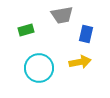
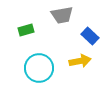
blue rectangle: moved 4 px right, 2 px down; rotated 60 degrees counterclockwise
yellow arrow: moved 1 px up
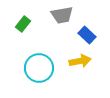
green rectangle: moved 3 px left, 6 px up; rotated 35 degrees counterclockwise
blue rectangle: moved 3 px left, 1 px up
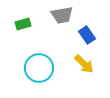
green rectangle: rotated 35 degrees clockwise
blue rectangle: rotated 12 degrees clockwise
yellow arrow: moved 4 px right, 3 px down; rotated 55 degrees clockwise
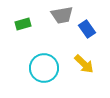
blue rectangle: moved 6 px up
cyan circle: moved 5 px right
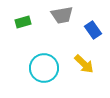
green rectangle: moved 2 px up
blue rectangle: moved 6 px right, 1 px down
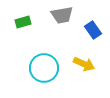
yellow arrow: rotated 20 degrees counterclockwise
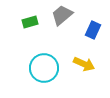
gray trapezoid: rotated 150 degrees clockwise
green rectangle: moved 7 px right
blue rectangle: rotated 60 degrees clockwise
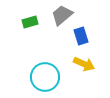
blue rectangle: moved 12 px left, 6 px down; rotated 42 degrees counterclockwise
cyan circle: moved 1 px right, 9 px down
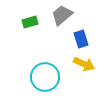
blue rectangle: moved 3 px down
